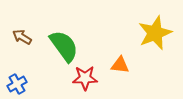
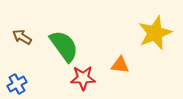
red star: moved 2 px left
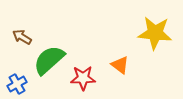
yellow star: rotated 28 degrees clockwise
green semicircle: moved 15 px left, 14 px down; rotated 96 degrees counterclockwise
orange triangle: rotated 30 degrees clockwise
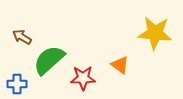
blue cross: rotated 30 degrees clockwise
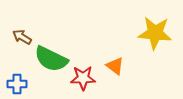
green semicircle: moved 2 px right, 1 px up; rotated 112 degrees counterclockwise
orange triangle: moved 5 px left, 1 px down
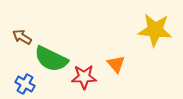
yellow star: moved 3 px up
orange triangle: moved 1 px right, 2 px up; rotated 12 degrees clockwise
red star: moved 1 px right, 1 px up
blue cross: moved 8 px right; rotated 30 degrees clockwise
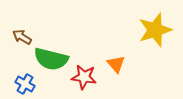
yellow star: rotated 24 degrees counterclockwise
green semicircle: rotated 12 degrees counterclockwise
red star: rotated 10 degrees clockwise
